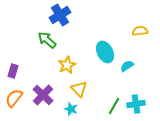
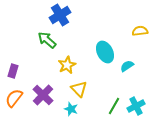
cyan cross: moved 2 px down; rotated 18 degrees counterclockwise
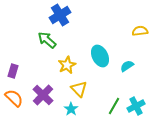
cyan ellipse: moved 5 px left, 4 px down
orange semicircle: rotated 96 degrees clockwise
cyan star: rotated 16 degrees clockwise
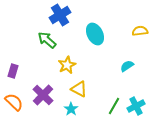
cyan ellipse: moved 5 px left, 22 px up
yellow triangle: rotated 18 degrees counterclockwise
orange semicircle: moved 4 px down
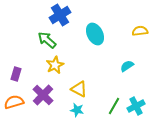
yellow star: moved 12 px left
purple rectangle: moved 3 px right, 3 px down
orange semicircle: rotated 60 degrees counterclockwise
cyan star: moved 6 px right, 1 px down; rotated 24 degrees counterclockwise
